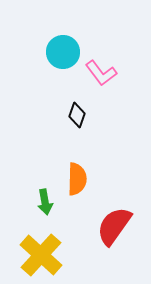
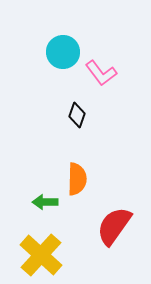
green arrow: rotated 100 degrees clockwise
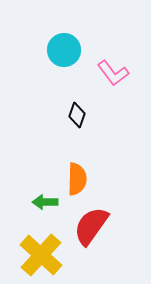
cyan circle: moved 1 px right, 2 px up
pink L-shape: moved 12 px right
red semicircle: moved 23 px left
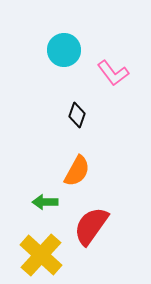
orange semicircle: moved 8 px up; rotated 28 degrees clockwise
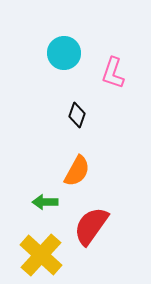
cyan circle: moved 3 px down
pink L-shape: rotated 56 degrees clockwise
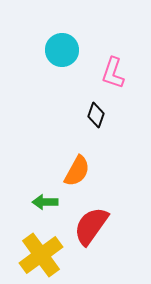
cyan circle: moved 2 px left, 3 px up
black diamond: moved 19 px right
yellow cross: rotated 12 degrees clockwise
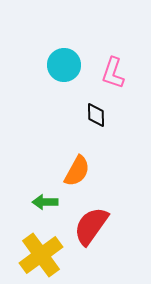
cyan circle: moved 2 px right, 15 px down
black diamond: rotated 20 degrees counterclockwise
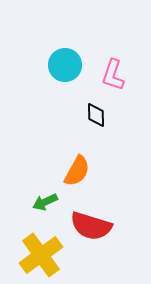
cyan circle: moved 1 px right
pink L-shape: moved 2 px down
green arrow: rotated 25 degrees counterclockwise
red semicircle: rotated 108 degrees counterclockwise
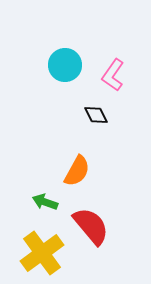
pink L-shape: rotated 16 degrees clockwise
black diamond: rotated 25 degrees counterclockwise
green arrow: rotated 45 degrees clockwise
red semicircle: rotated 147 degrees counterclockwise
yellow cross: moved 1 px right, 2 px up
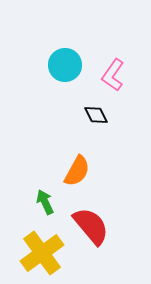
green arrow: rotated 45 degrees clockwise
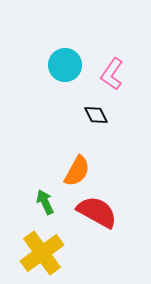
pink L-shape: moved 1 px left, 1 px up
red semicircle: moved 6 px right, 14 px up; rotated 21 degrees counterclockwise
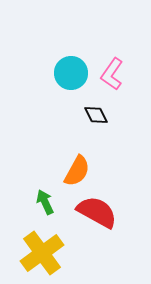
cyan circle: moved 6 px right, 8 px down
